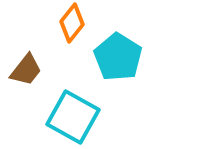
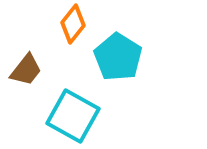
orange diamond: moved 1 px right, 1 px down
cyan square: moved 1 px up
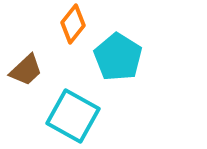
brown trapezoid: rotated 9 degrees clockwise
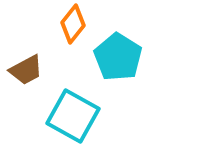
brown trapezoid: rotated 15 degrees clockwise
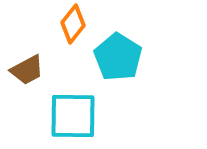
brown trapezoid: moved 1 px right
cyan square: rotated 28 degrees counterclockwise
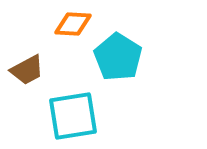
orange diamond: rotated 54 degrees clockwise
cyan square: rotated 10 degrees counterclockwise
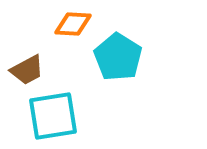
cyan square: moved 20 px left
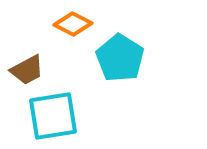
orange diamond: rotated 24 degrees clockwise
cyan pentagon: moved 2 px right, 1 px down
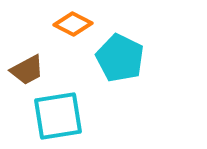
cyan pentagon: rotated 6 degrees counterclockwise
cyan square: moved 5 px right
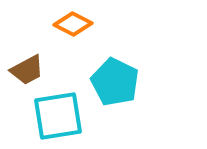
cyan pentagon: moved 5 px left, 24 px down
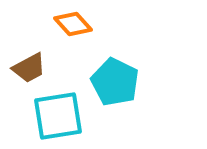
orange diamond: rotated 21 degrees clockwise
brown trapezoid: moved 2 px right, 2 px up
